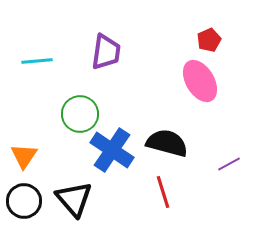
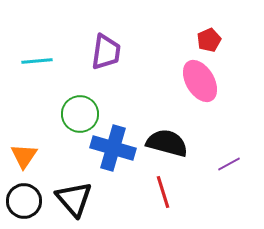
blue cross: moved 1 px right, 2 px up; rotated 18 degrees counterclockwise
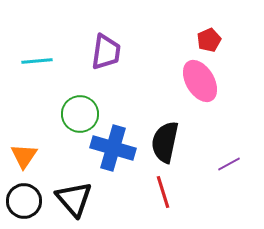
black semicircle: moved 2 px left, 1 px up; rotated 93 degrees counterclockwise
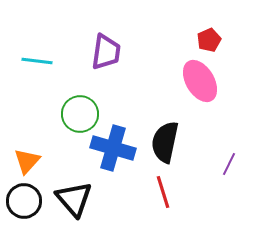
cyan line: rotated 12 degrees clockwise
orange triangle: moved 3 px right, 5 px down; rotated 8 degrees clockwise
purple line: rotated 35 degrees counterclockwise
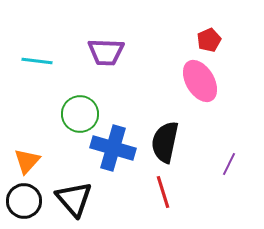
purple trapezoid: rotated 84 degrees clockwise
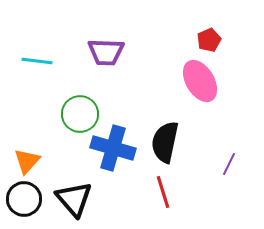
black circle: moved 2 px up
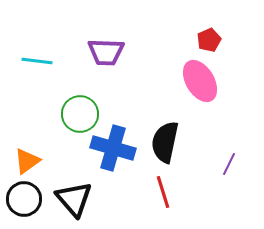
orange triangle: rotated 12 degrees clockwise
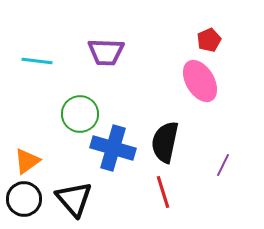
purple line: moved 6 px left, 1 px down
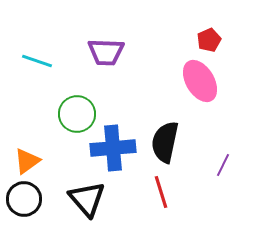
cyan line: rotated 12 degrees clockwise
green circle: moved 3 px left
blue cross: rotated 21 degrees counterclockwise
red line: moved 2 px left
black triangle: moved 13 px right
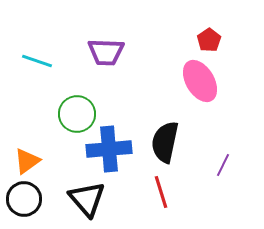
red pentagon: rotated 10 degrees counterclockwise
blue cross: moved 4 px left, 1 px down
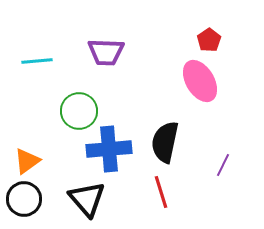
cyan line: rotated 24 degrees counterclockwise
green circle: moved 2 px right, 3 px up
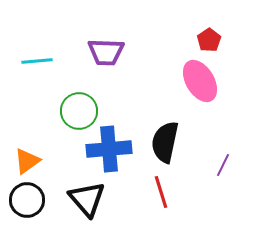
black circle: moved 3 px right, 1 px down
